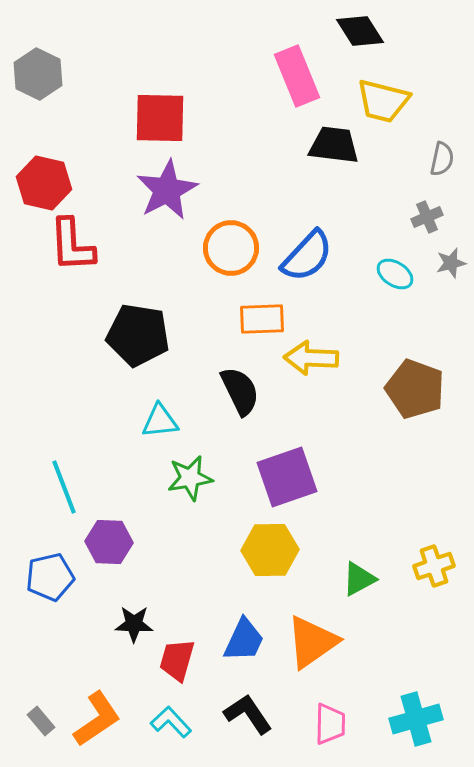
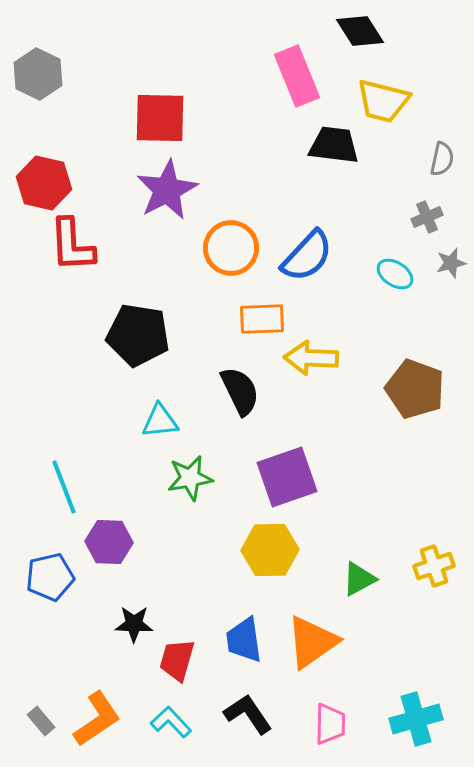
blue trapezoid: rotated 147 degrees clockwise
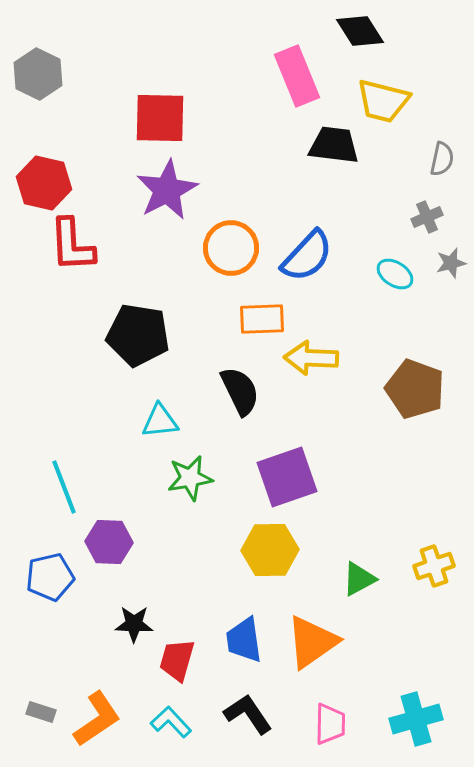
gray rectangle: moved 9 px up; rotated 32 degrees counterclockwise
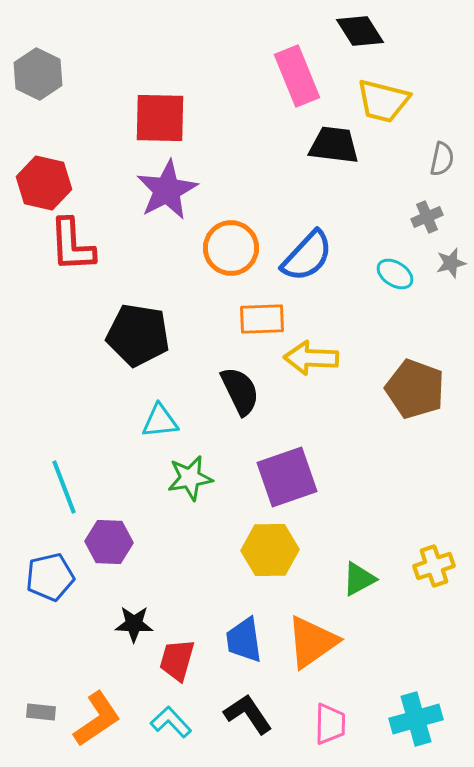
gray rectangle: rotated 12 degrees counterclockwise
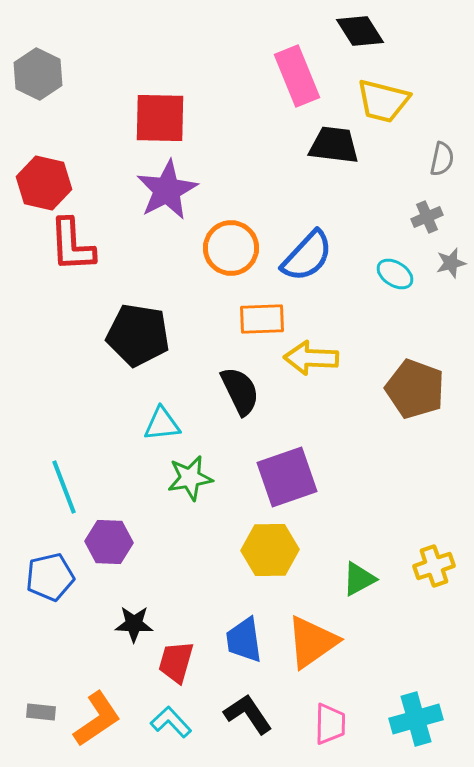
cyan triangle: moved 2 px right, 3 px down
red trapezoid: moved 1 px left, 2 px down
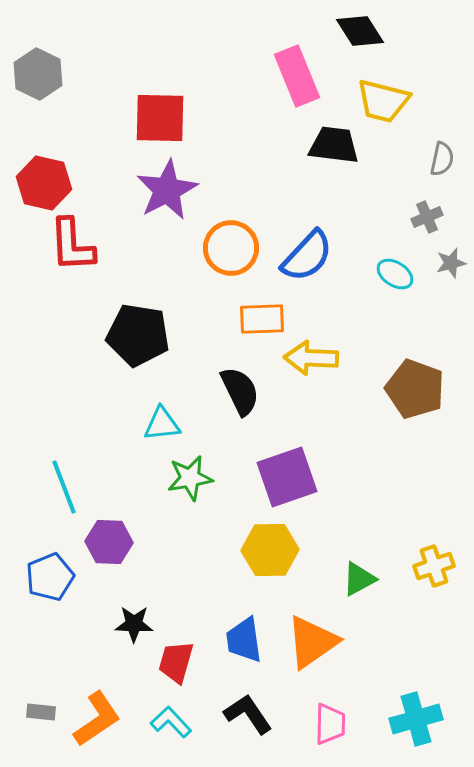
blue pentagon: rotated 9 degrees counterclockwise
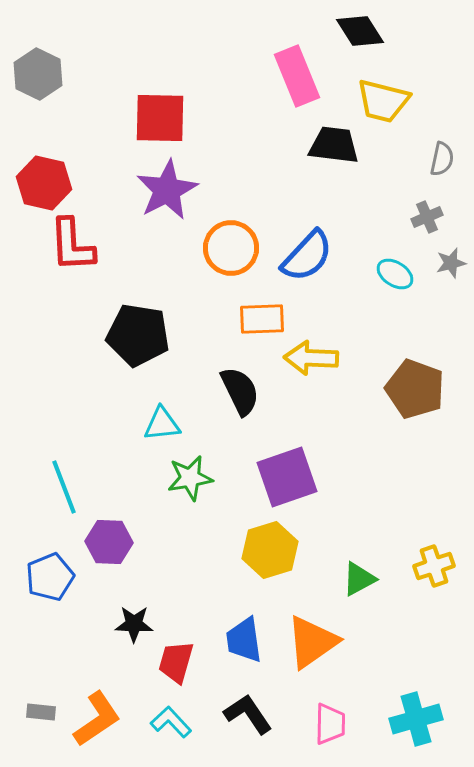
yellow hexagon: rotated 16 degrees counterclockwise
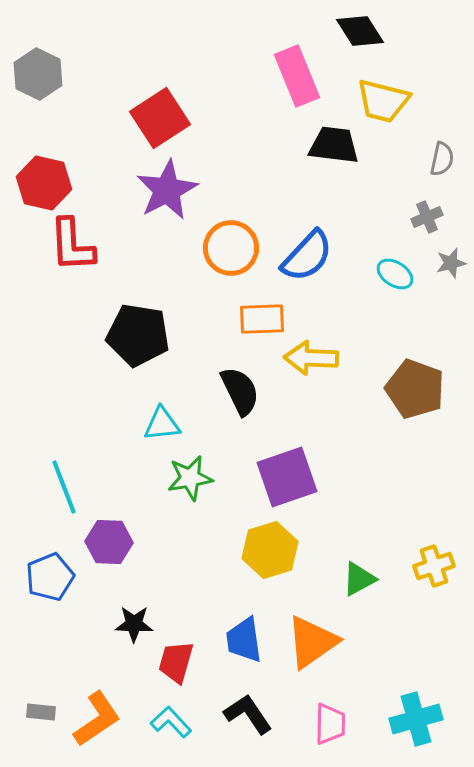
red square: rotated 34 degrees counterclockwise
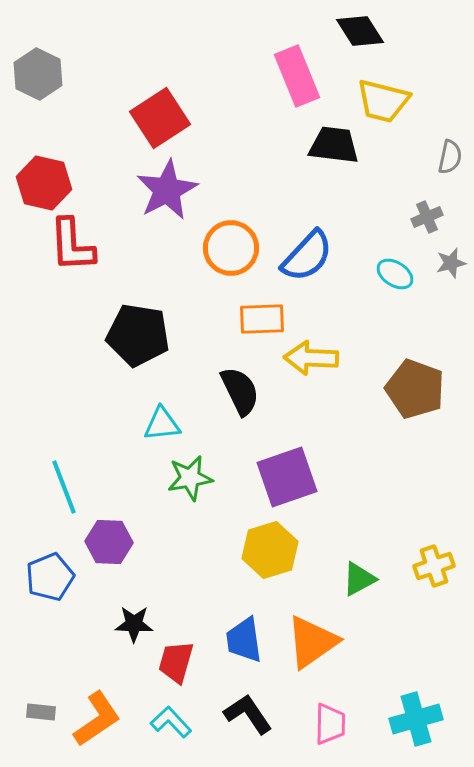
gray semicircle: moved 8 px right, 2 px up
